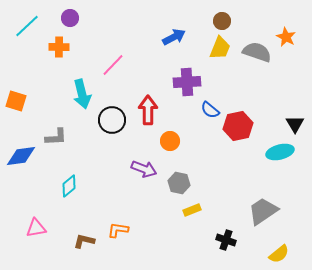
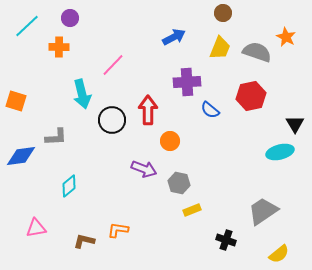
brown circle: moved 1 px right, 8 px up
red hexagon: moved 13 px right, 30 px up
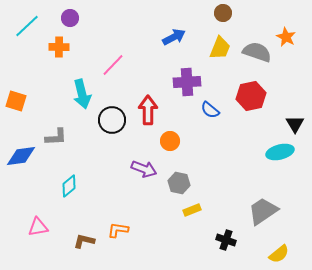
pink triangle: moved 2 px right, 1 px up
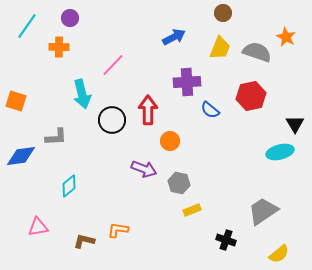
cyan line: rotated 12 degrees counterclockwise
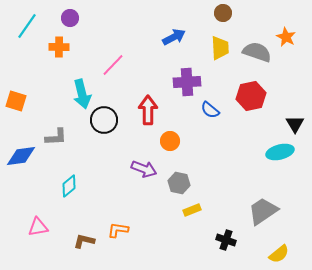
yellow trapezoid: rotated 25 degrees counterclockwise
black circle: moved 8 px left
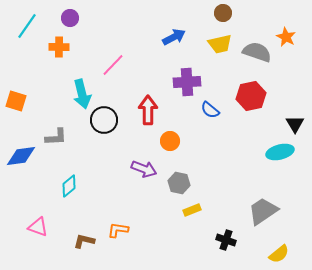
yellow trapezoid: moved 4 px up; rotated 80 degrees clockwise
pink triangle: rotated 30 degrees clockwise
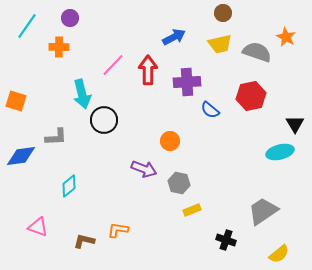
red arrow: moved 40 px up
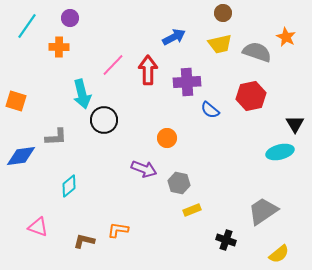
orange circle: moved 3 px left, 3 px up
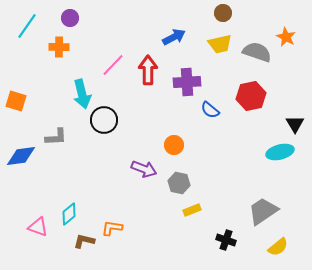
orange circle: moved 7 px right, 7 px down
cyan diamond: moved 28 px down
orange L-shape: moved 6 px left, 2 px up
yellow semicircle: moved 1 px left, 7 px up
